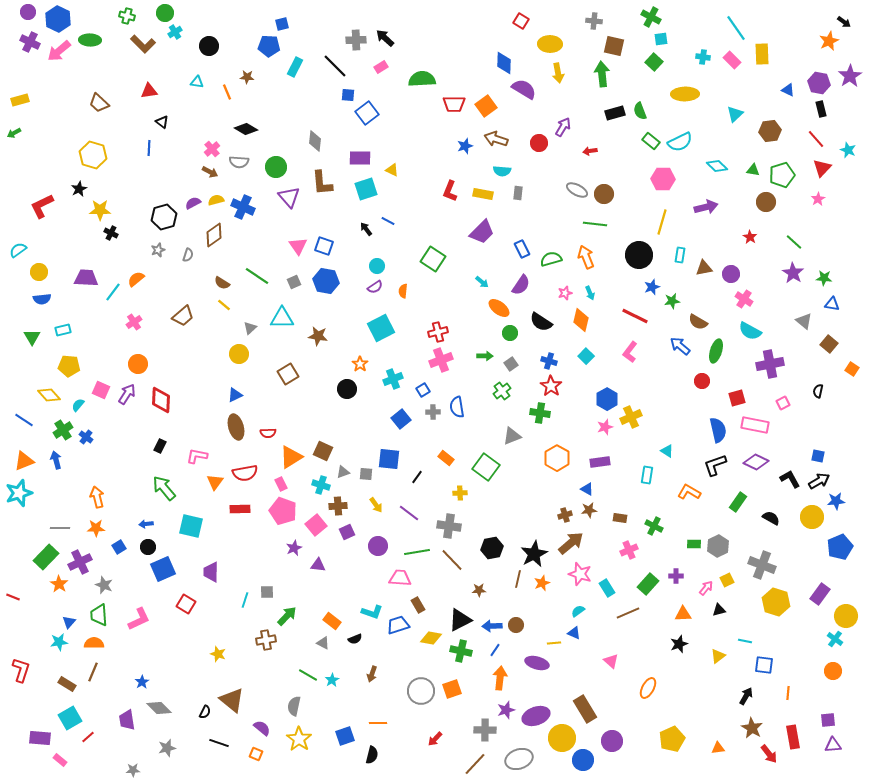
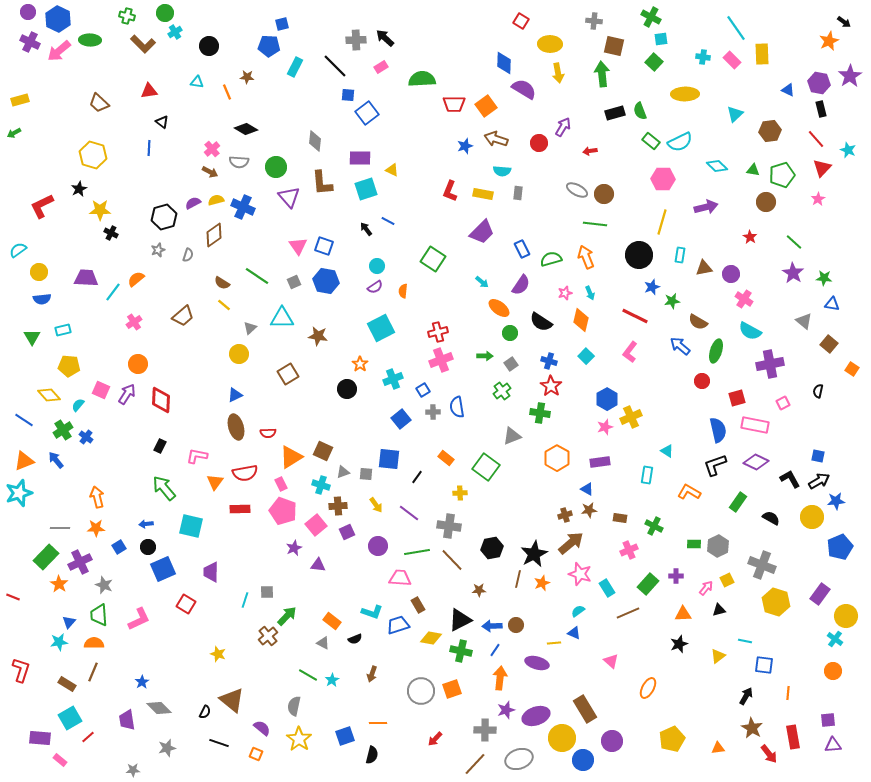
blue arrow at (56, 460): rotated 24 degrees counterclockwise
brown cross at (266, 640): moved 2 px right, 4 px up; rotated 30 degrees counterclockwise
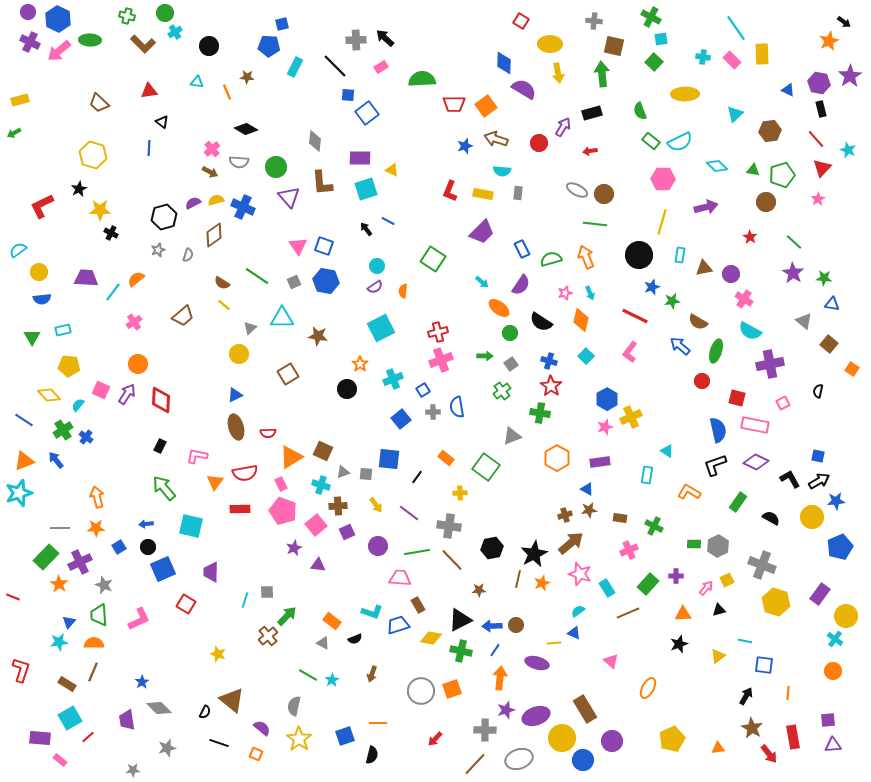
black rectangle at (615, 113): moved 23 px left
red square at (737, 398): rotated 30 degrees clockwise
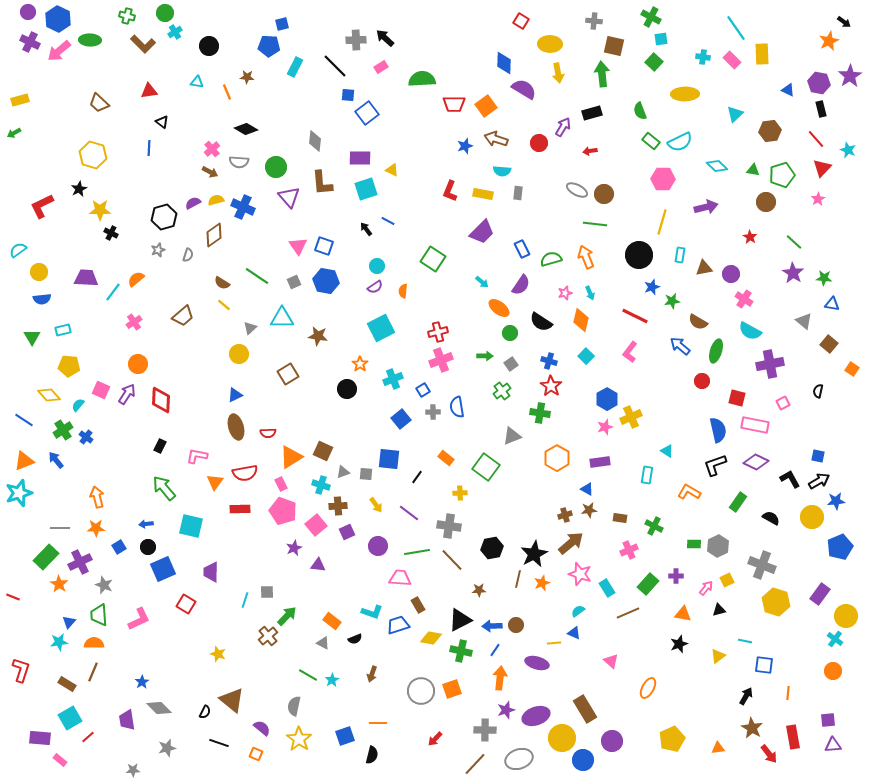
orange triangle at (683, 614): rotated 12 degrees clockwise
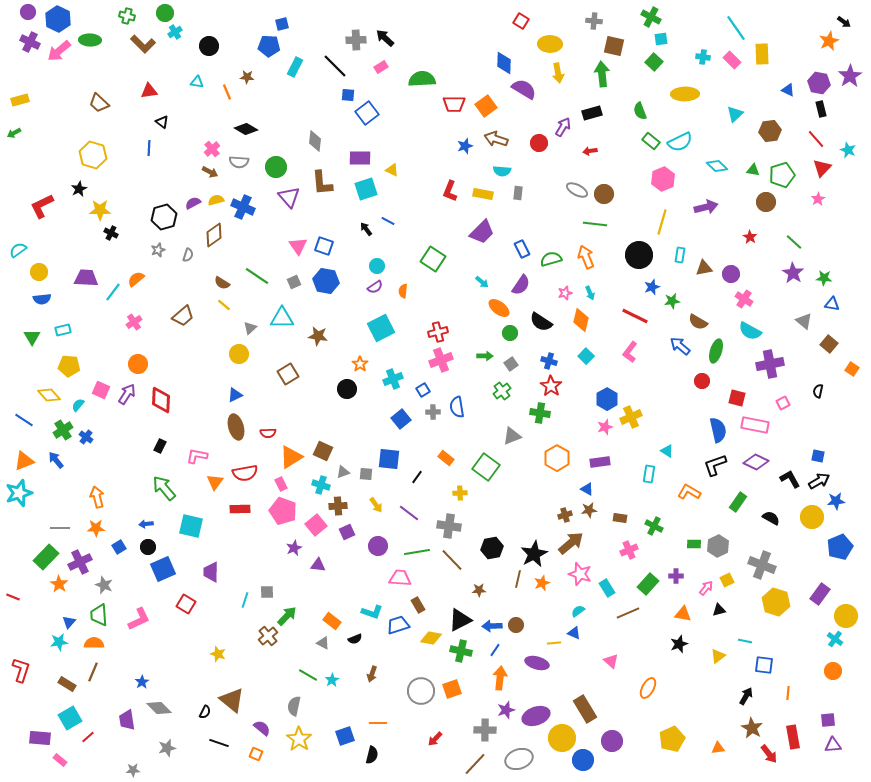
pink hexagon at (663, 179): rotated 25 degrees counterclockwise
cyan rectangle at (647, 475): moved 2 px right, 1 px up
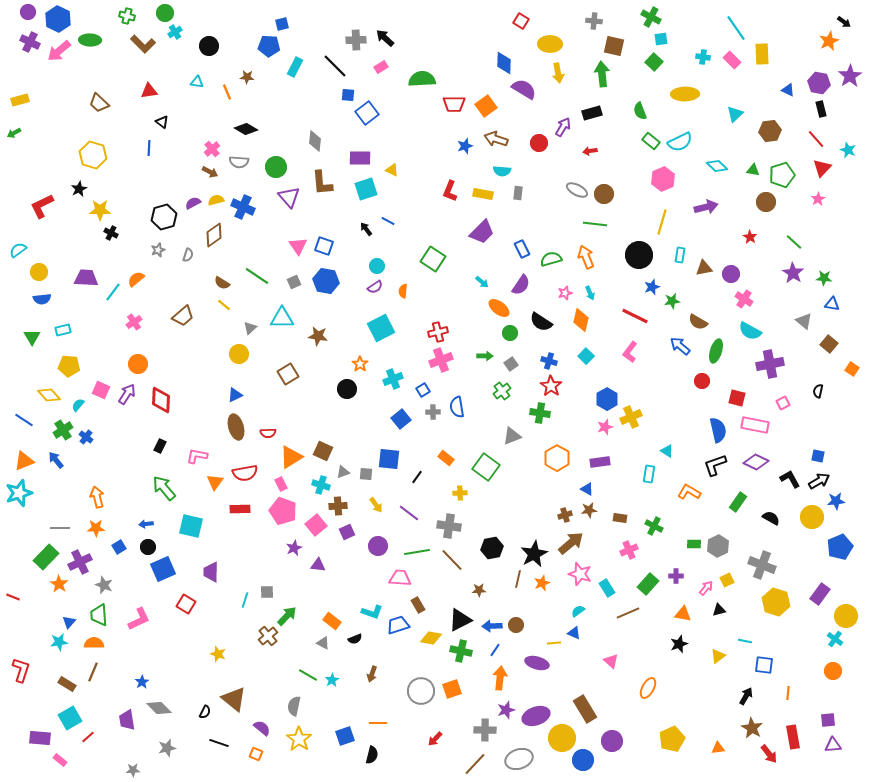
brown triangle at (232, 700): moved 2 px right, 1 px up
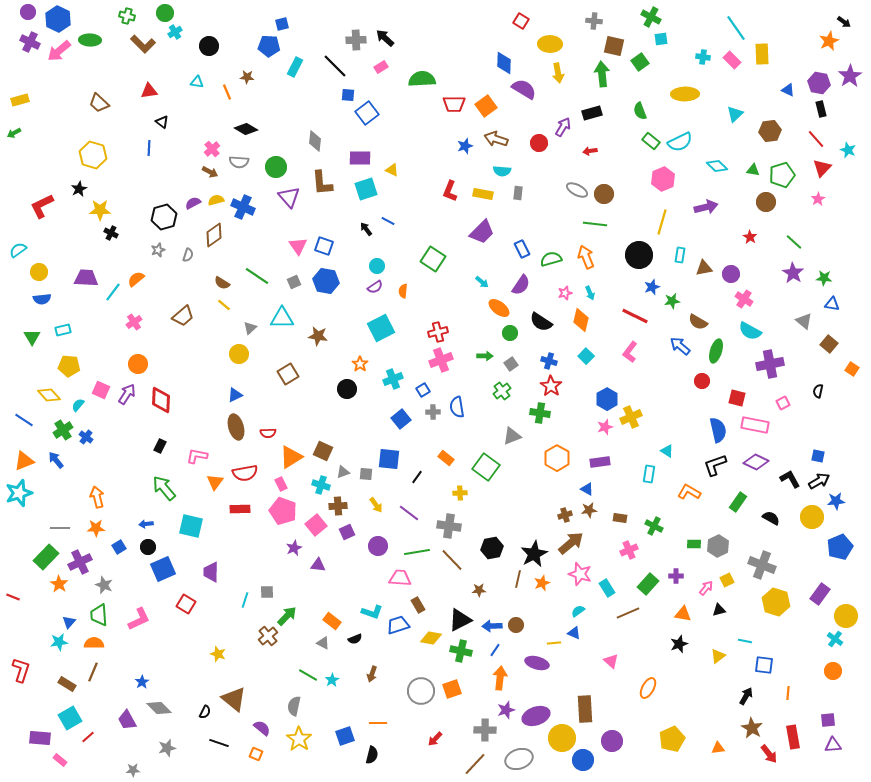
green square at (654, 62): moved 14 px left; rotated 12 degrees clockwise
brown rectangle at (585, 709): rotated 28 degrees clockwise
purple trapezoid at (127, 720): rotated 20 degrees counterclockwise
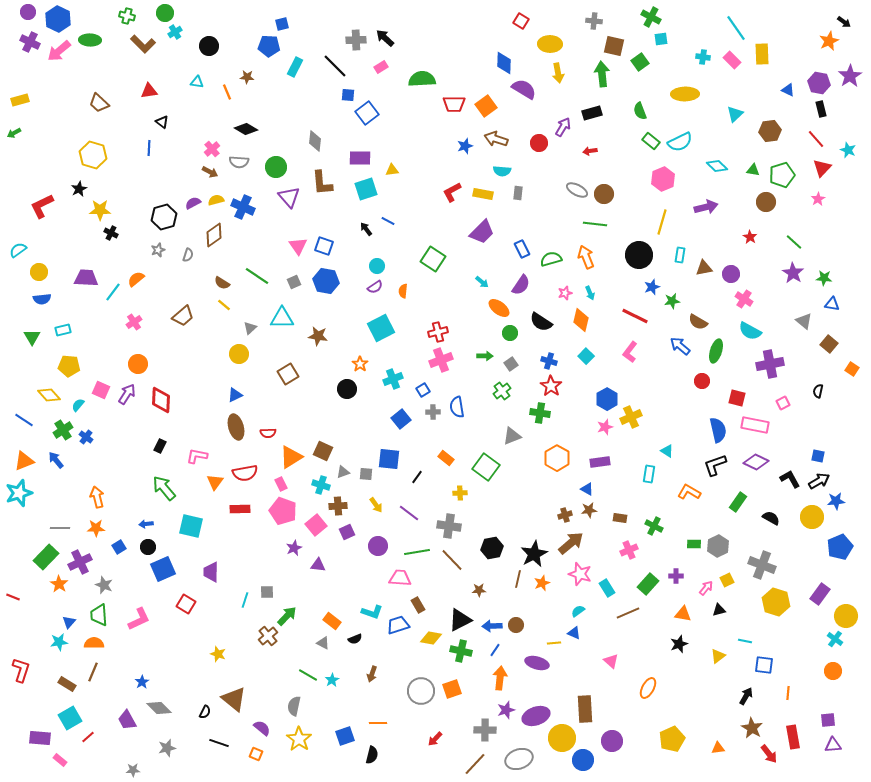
yellow triangle at (392, 170): rotated 32 degrees counterclockwise
red L-shape at (450, 191): moved 2 px right, 1 px down; rotated 40 degrees clockwise
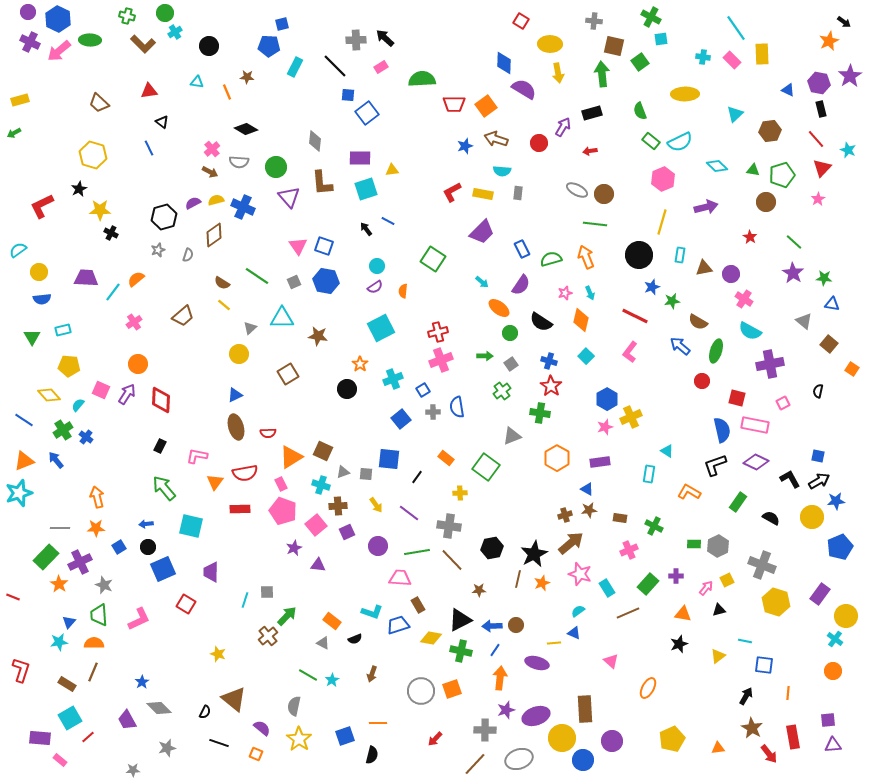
blue line at (149, 148): rotated 28 degrees counterclockwise
blue semicircle at (718, 430): moved 4 px right
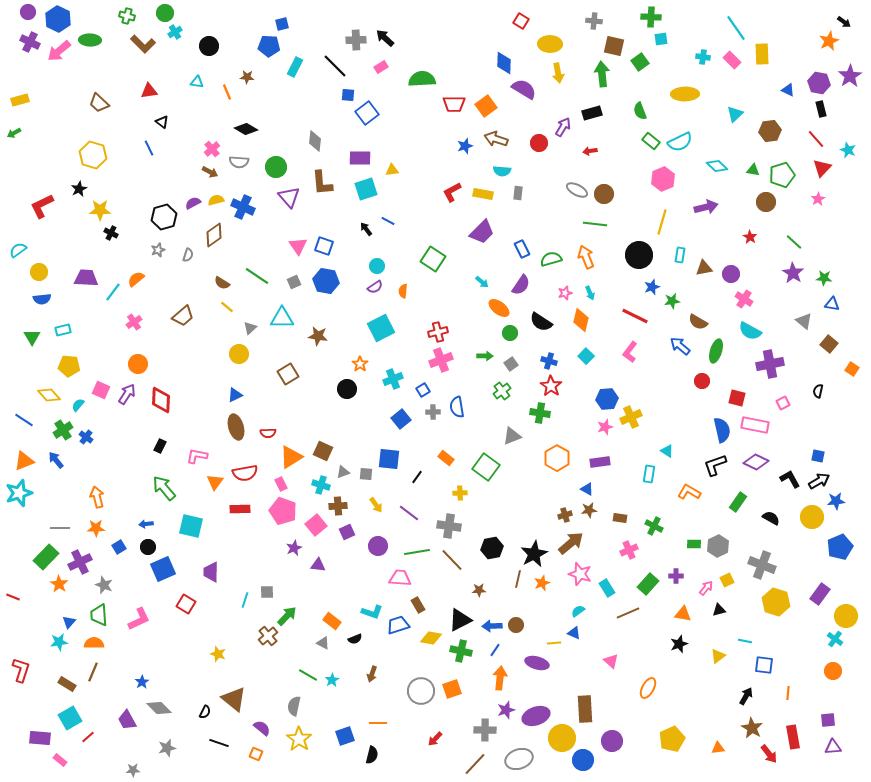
green cross at (651, 17): rotated 24 degrees counterclockwise
yellow line at (224, 305): moved 3 px right, 2 px down
blue hexagon at (607, 399): rotated 25 degrees clockwise
purple triangle at (833, 745): moved 2 px down
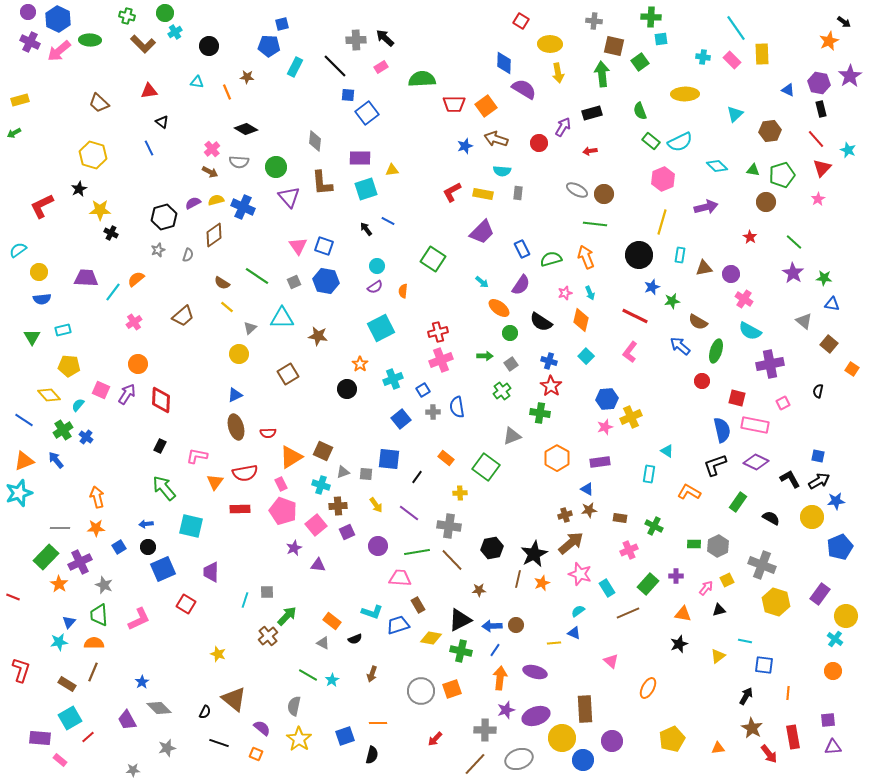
purple ellipse at (537, 663): moved 2 px left, 9 px down
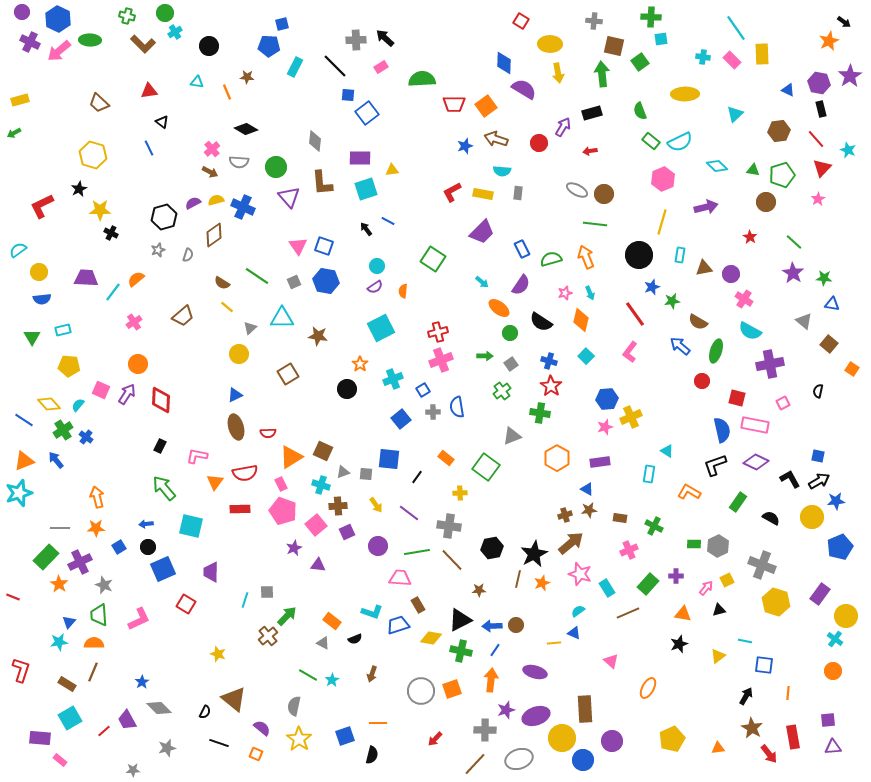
purple circle at (28, 12): moved 6 px left
brown hexagon at (770, 131): moved 9 px right
red line at (635, 316): moved 2 px up; rotated 28 degrees clockwise
yellow diamond at (49, 395): moved 9 px down
orange arrow at (500, 678): moved 9 px left, 2 px down
red line at (88, 737): moved 16 px right, 6 px up
